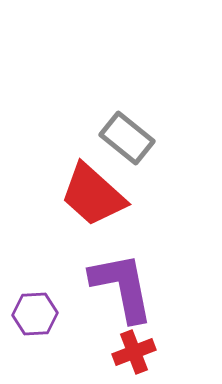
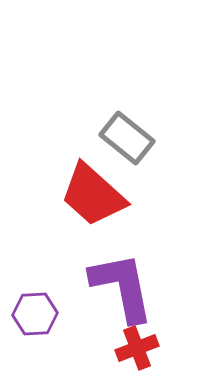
red cross: moved 3 px right, 4 px up
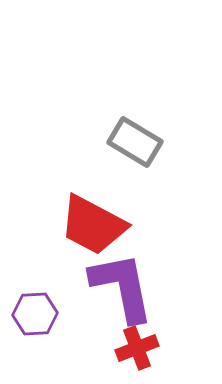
gray rectangle: moved 8 px right, 4 px down; rotated 8 degrees counterclockwise
red trapezoid: moved 30 px down; rotated 14 degrees counterclockwise
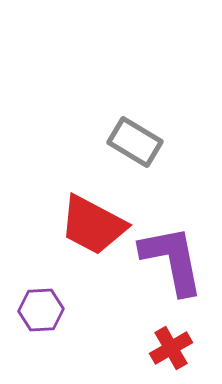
purple L-shape: moved 50 px right, 27 px up
purple hexagon: moved 6 px right, 4 px up
red cross: moved 34 px right; rotated 9 degrees counterclockwise
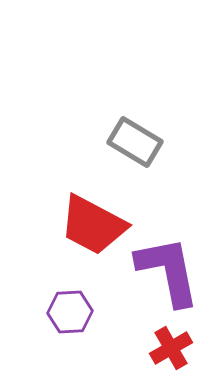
purple L-shape: moved 4 px left, 11 px down
purple hexagon: moved 29 px right, 2 px down
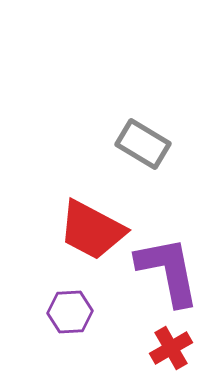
gray rectangle: moved 8 px right, 2 px down
red trapezoid: moved 1 px left, 5 px down
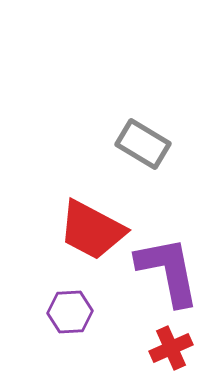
red cross: rotated 6 degrees clockwise
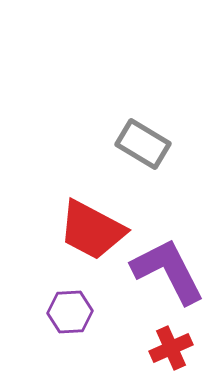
purple L-shape: rotated 16 degrees counterclockwise
